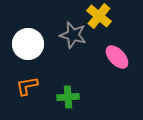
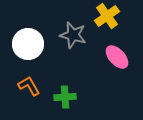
yellow cross: moved 8 px right; rotated 15 degrees clockwise
orange L-shape: moved 2 px right; rotated 70 degrees clockwise
green cross: moved 3 px left
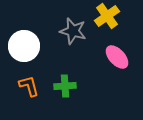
gray star: moved 4 px up
white circle: moved 4 px left, 2 px down
orange L-shape: rotated 15 degrees clockwise
green cross: moved 11 px up
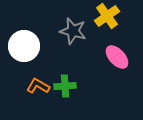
orange L-shape: moved 9 px right; rotated 45 degrees counterclockwise
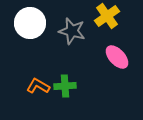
gray star: moved 1 px left
white circle: moved 6 px right, 23 px up
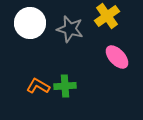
gray star: moved 2 px left, 2 px up
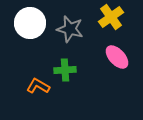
yellow cross: moved 4 px right, 1 px down
green cross: moved 16 px up
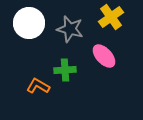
white circle: moved 1 px left
pink ellipse: moved 13 px left, 1 px up
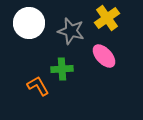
yellow cross: moved 4 px left, 1 px down
gray star: moved 1 px right, 2 px down
green cross: moved 3 px left, 1 px up
orange L-shape: rotated 30 degrees clockwise
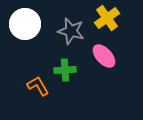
white circle: moved 4 px left, 1 px down
green cross: moved 3 px right, 1 px down
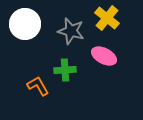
yellow cross: rotated 15 degrees counterclockwise
pink ellipse: rotated 20 degrees counterclockwise
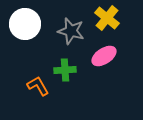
pink ellipse: rotated 60 degrees counterclockwise
